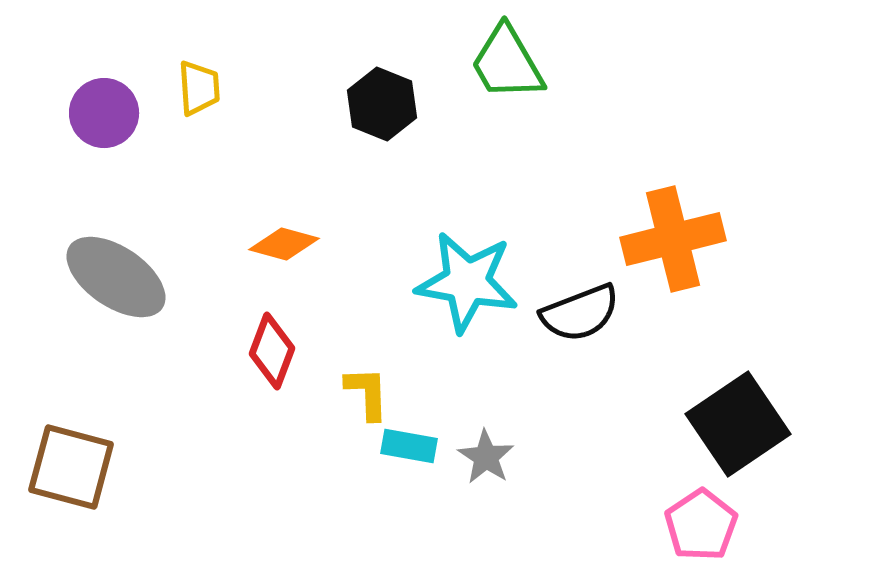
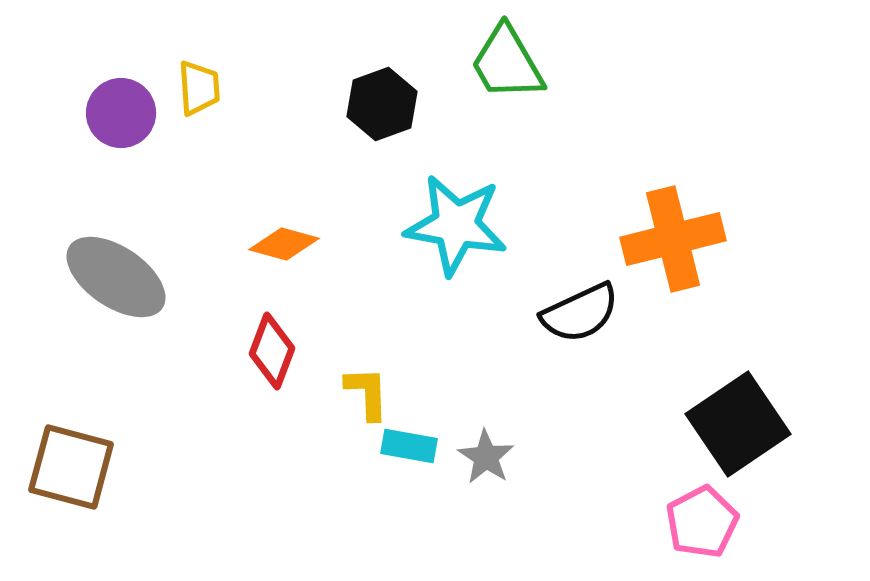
black hexagon: rotated 18 degrees clockwise
purple circle: moved 17 px right
cyan star: moved 11 px left, 57 px up
black semicircle: rotated 4 degrees counterclockwise
pink pentagon: moved 1 px right, 3 px up; rotated 6 degrees clockwise
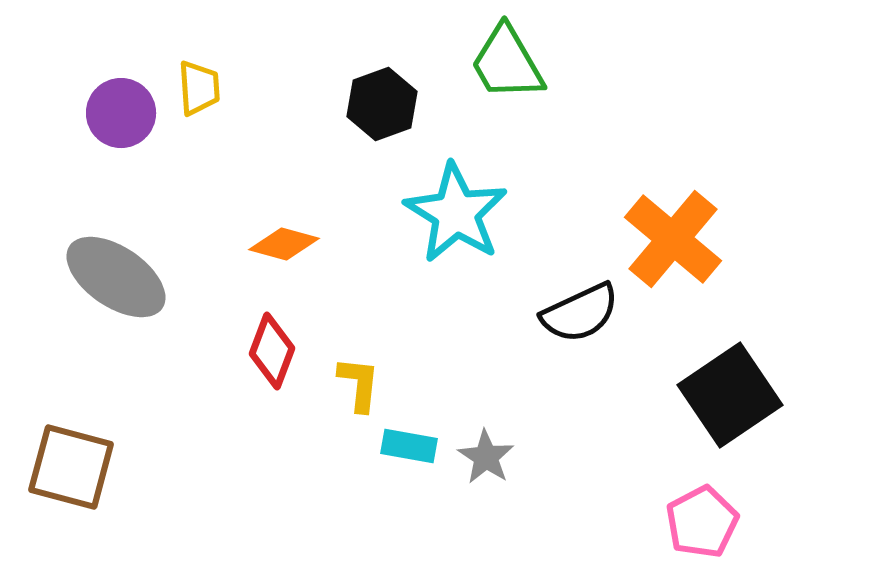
cyan star: moved 12 px up; rotated 22 degrees clockwise
orange cross: rotated 36 degrees counterclockwise
yellow L-shape: moved 8 px left, 9 px up; rotated 8 degrees clockwise
black square: moved 8 px left, 29 px up
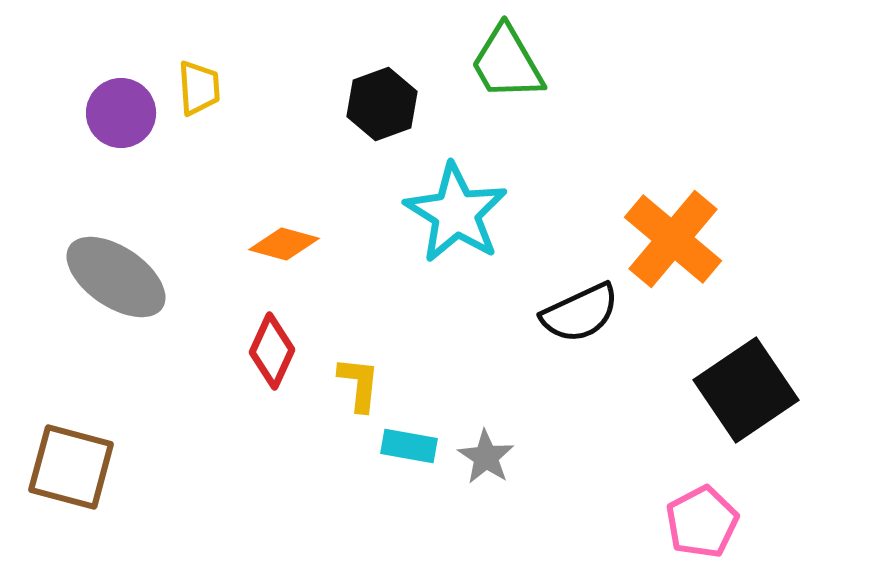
red diamond: rotated 4 degrees clockwise
black square: moved 16 px right, 5 px up
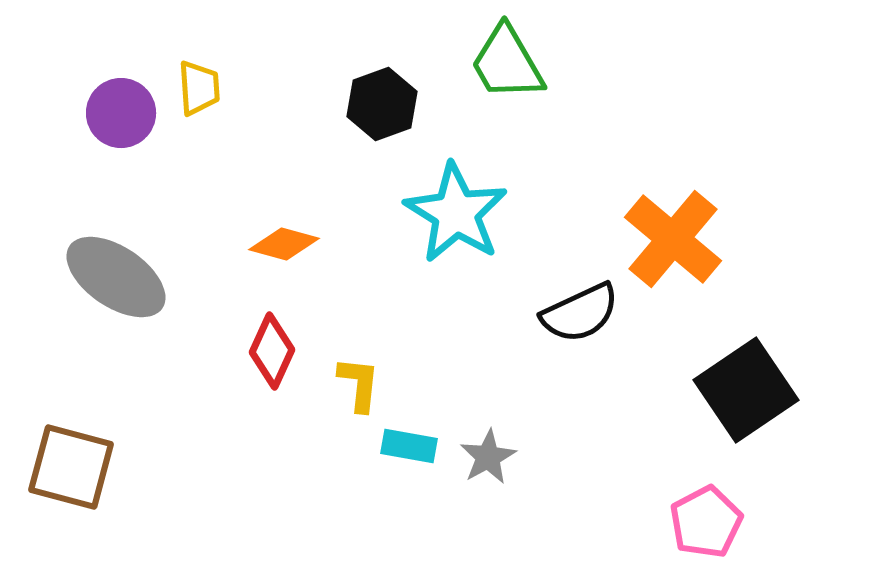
gray star: moved 2 px right; rotated 10 degrees clockwise
pink pentagon: moved 4 px right
